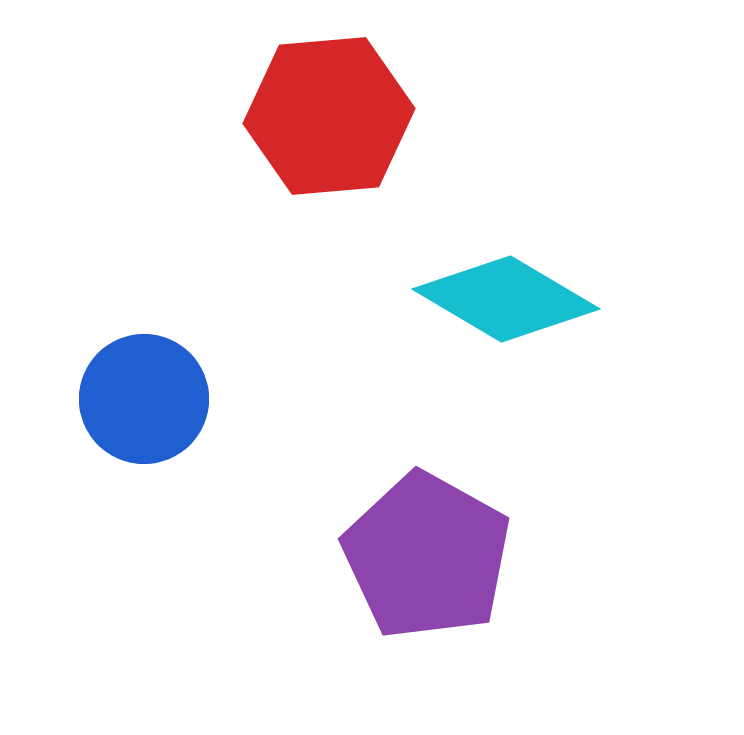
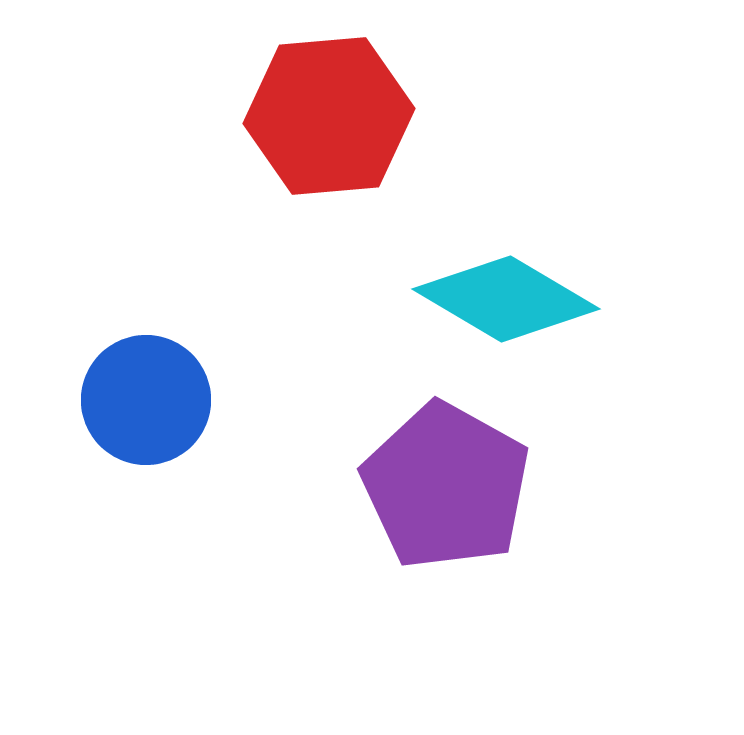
blue circle: moved 2 px right, 1 px down
purple pentagon: moved 19 px right, 70 px up
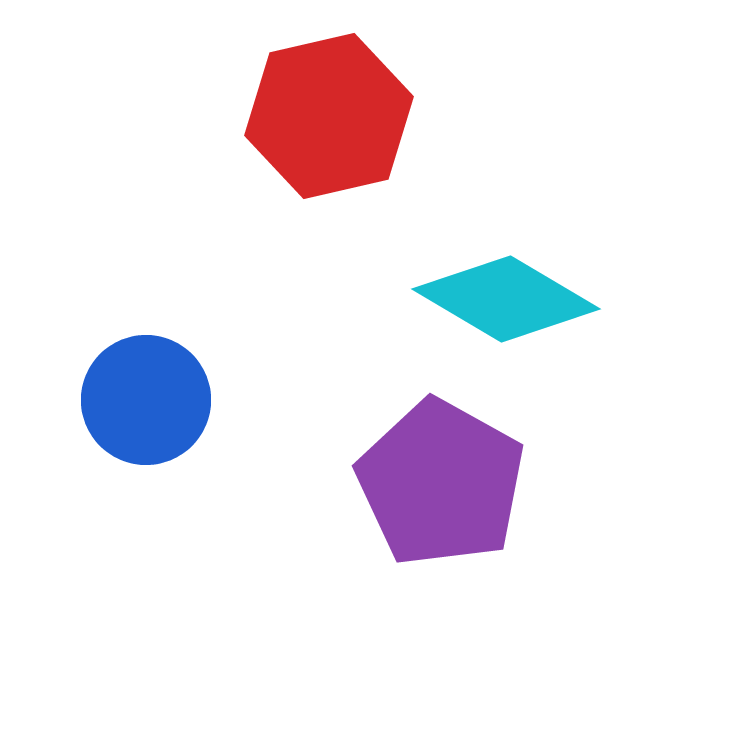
red hexagon: rotated 8 degrees counterclockwise
purple pentagon: moved 5 px left, 3 px up
